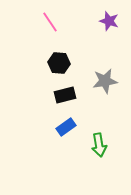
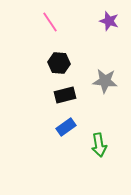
gray star: rotated 15 degrees clockwise
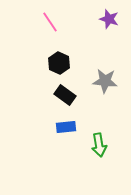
purple star: moved 2 px up
black hexagon: rotated 20 degrees clockwise
black rectangle: rotated 50 degrees clockwise
blue rectangle: rotated 30 degrees clockwise
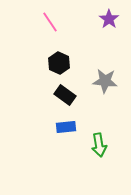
purple star: rotated 18 degrees clockwise
